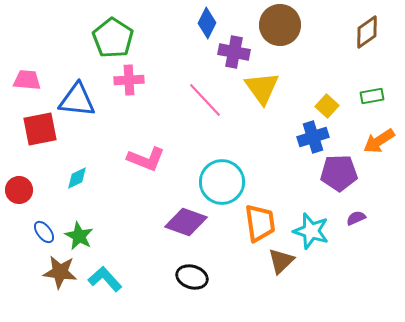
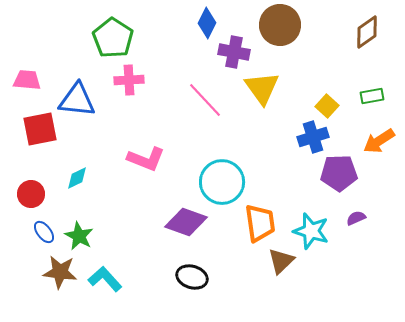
red circle: moved 12 px right, 4 px down
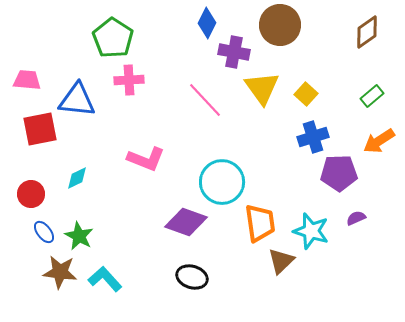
green rectangle: rotated 30 degrees counterclockwise
yellow square: moved 21 px left, 12 px up
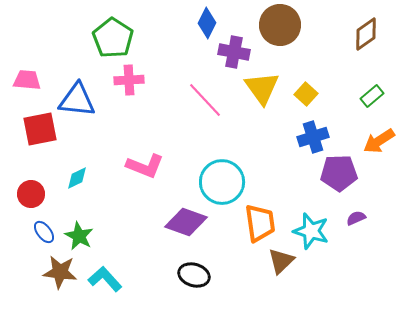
brown diamond: moved 1 px left, 2 px down
pink L-shape: moved 1 px left, 7 px down
black ellipse: moved 2 px right, 2 px up
